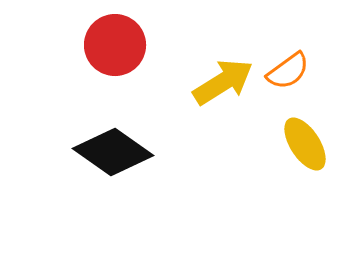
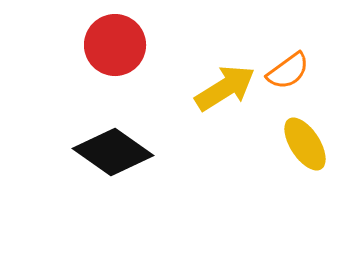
yellow arrow: moved 2 px right, 6 px down
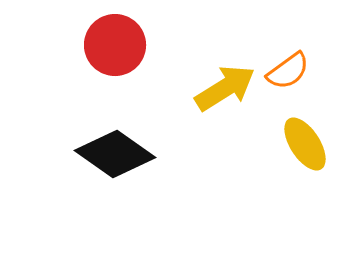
black diamond: moved 2 px right, 2 px down
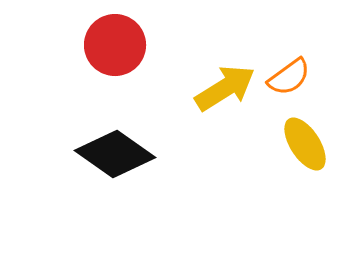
orange semicircle: moved 1 px right, 6 px down
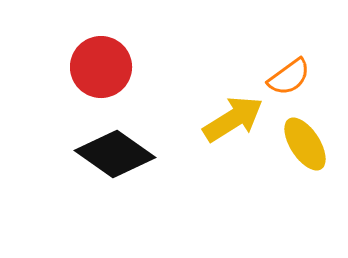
red circle: moved 14 px left, 22 px down
yellow arrow: moved 8 px right, 31 px down
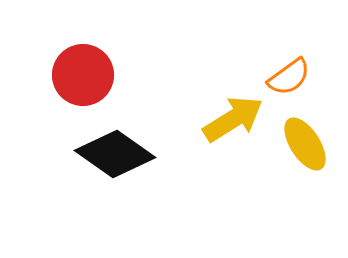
red circle: moved 18 px left, 8 px down
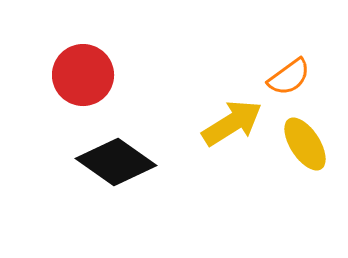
yellow arrow: moved 1 px left, 4 px down
black diamond: moved 1 px right, 8 px down
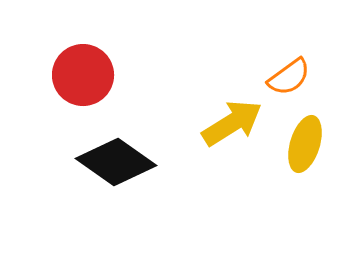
yellow ellipse: rotated 50 degrees clockwise
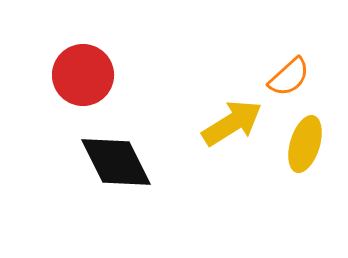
orange semicircle: rotated 6 degrees counterclockwise
black diamond: rotated 28 degrees clockwise
